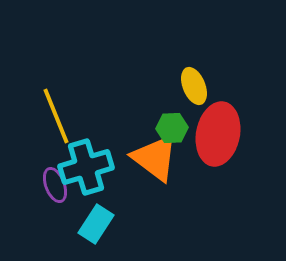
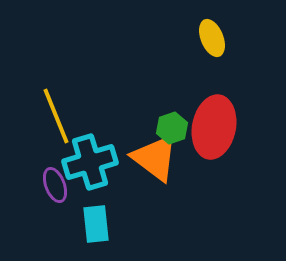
yellow ellipse: moved 18 px right, 48 px up
green hexagon: rotated 16 degrees counterclockwise
red ellipse: moved 4 px left, 7 px up
cyan cross: moved 4 px right, 5 px up
cyan rectangle: rotated 39 degrees counterclockwise
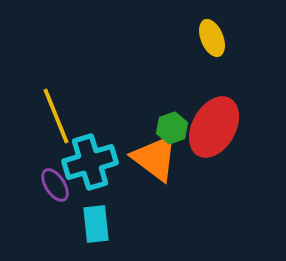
red ellipse: rotated 18 degrees clockwise
purple ellipse: rotated 12 degrees counterclockwise
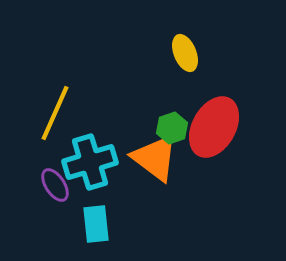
yellow ellipse: moved 27 px left, 15 px down
yellow line: moved 1 px left, 3 px up; rotated 46 degrees clockwise
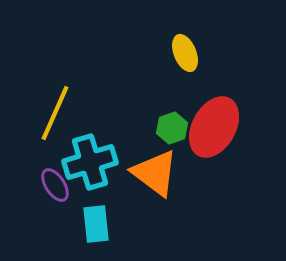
orange triangle: moved 15 px down
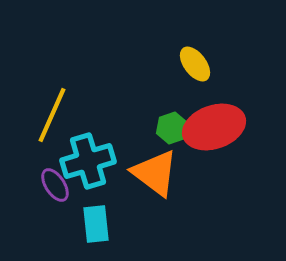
yellow ellipse: moved 10 px right, 11 px down; rotated 15 degrees counterclockwise
yellow line: moved 3 px left, 2 px down
red ellipse: rotated 42 degrees clockwise
cyan cross: moved 2 px left, 1 px up
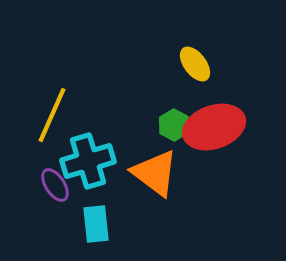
green hexagon: moved 2 px right, 3 px up; rotated 12 degrees counterclockwise
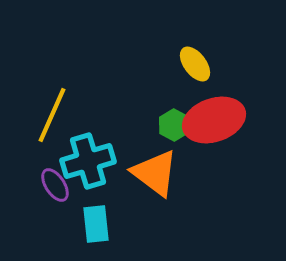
red ellipse: moved 7 px up
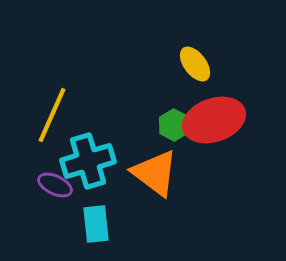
purple ellipse: rotated 32 degrees counterclockwise
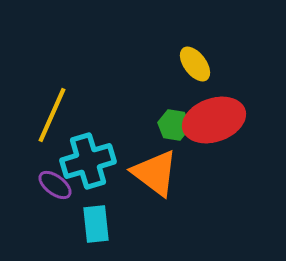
green hexagon: rotated 20 degrees counterclockwise
purple ellipse: rotated 12 degrees clockwise
